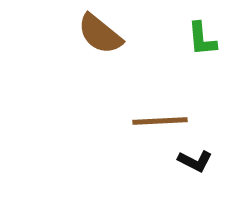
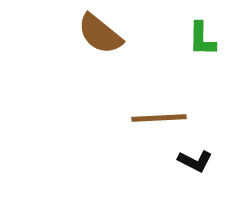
green L-shape: rotated 6 degrees clockwise
brown line: moved 1 px left, 3 px up
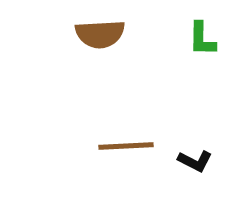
brown semicircle: rotated 42 degrees counterclockwise
brown line: moved 33 px left, 28 px down
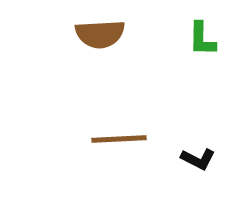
brown line: moved 7 px left, 7 px up
black L-shape: moved 3 px right, 2 px up
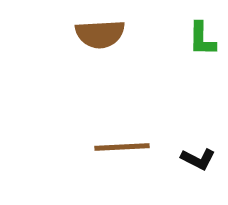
brown line: moved 3 px right, 8 px down
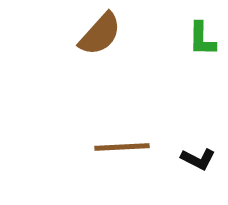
brown semicircle: rotated 45 degrees counterclockwise
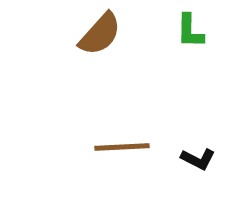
green L-shape: moved 12 px left, 8 px up
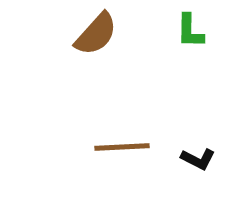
brown semicircle: moved 4 px left
